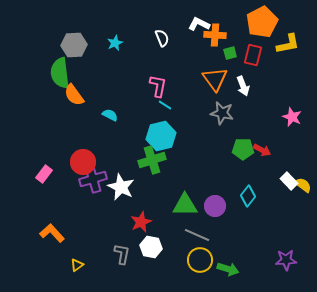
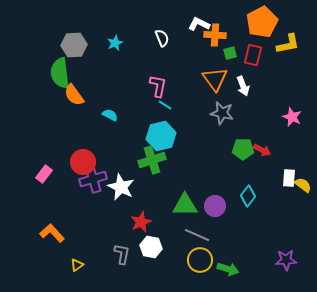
white rectangle: moved 3 px up; rotated 48 degrees clockwise
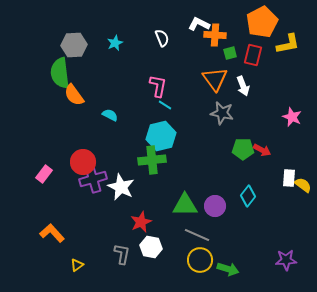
green cross: rotated 12 degrees clockwise
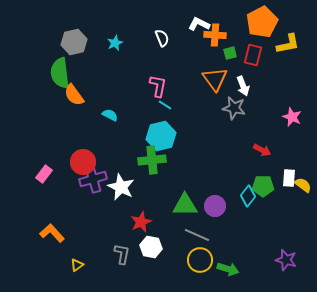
gray hexagon: moved 3 px up; rotated 10 degrees counterclockwise
gray star: moved 12 px right, 5 px up
green pentagon: moved 20 px right, 37 px down
purple star: rotated 20 degrees clockwise
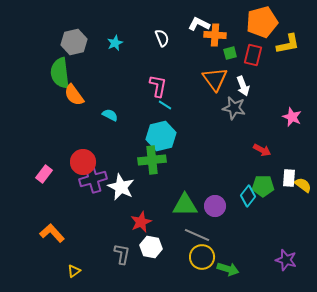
orange pentagon: rotated 12 degrees clockwise
yellow circle: moved 2 px right, 3 px up
yellow triangle: moved 3 px left, 6 px down
